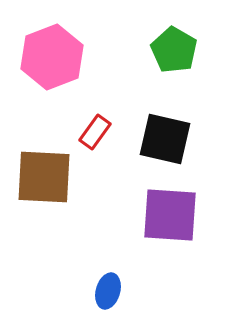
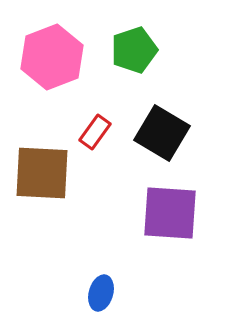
green pentagon: moved 40 px left; rotated 24 degrees clockwise
black square: moved 3 px left, 6 px up; rotated 18 degrees clockwise
brown square: moved 2 px left, 4 px up
purple square: moved 2 px up
blue ellipse: moved 7 px left, 2 px down
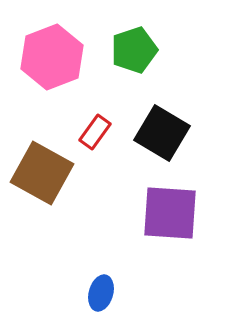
brown square: rotated 26 degrees clockwise
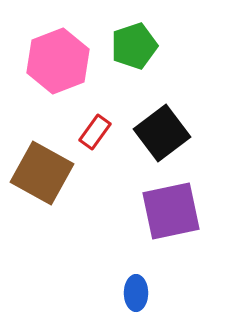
green pentagon: moved 4 px up
pink hexagon: moved 6 px right, 4 px down
black square: rotated 22 degrees clockwise
purple square: moved 1 px right, 2 px up; rotated 16 degrees counterclockwise
blue ellipse: moved 35 px right; rotated 16 degrees counterclockwise
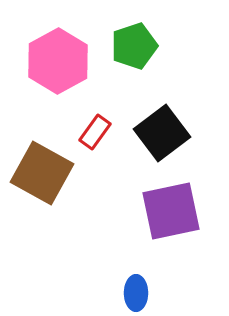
pink hexagon: rotated 8 degrees counterclockwise
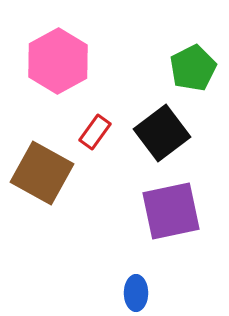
green pentagon: moved 59 px right, 22 px down; rotated 9 degrees counterclockwise
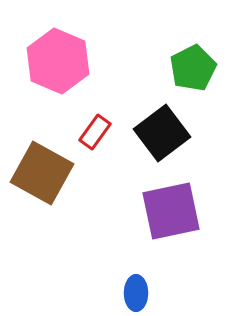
pink hexagon: rotated 8 degrees counterclockwise
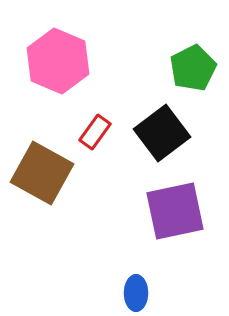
purple square: moved 4 px right
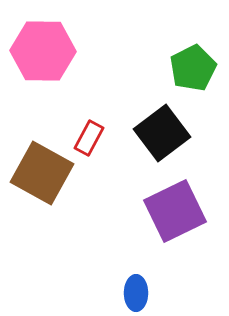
pink hexagon: moved 15 px left, 10 px up; rotated 22 degrees counterclockwise
red rectangle: moved 6 px left, 6 px down; rotated 8 degrees counterclockwise
purple square: rotated 14 degrees counterclockwise
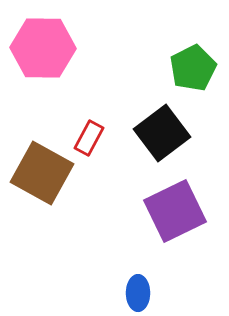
pink hexagon: moved 3 px up
blue ellipse: moved 2 px right
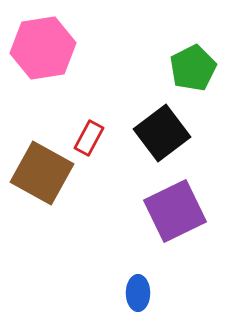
pink hexagon: rotated 10 degrees counterclockwise
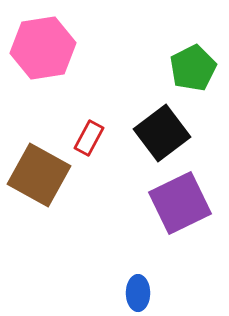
brown square: moved 3 px left, 2 px down
purple square: moved 5 px right, 8 px up
